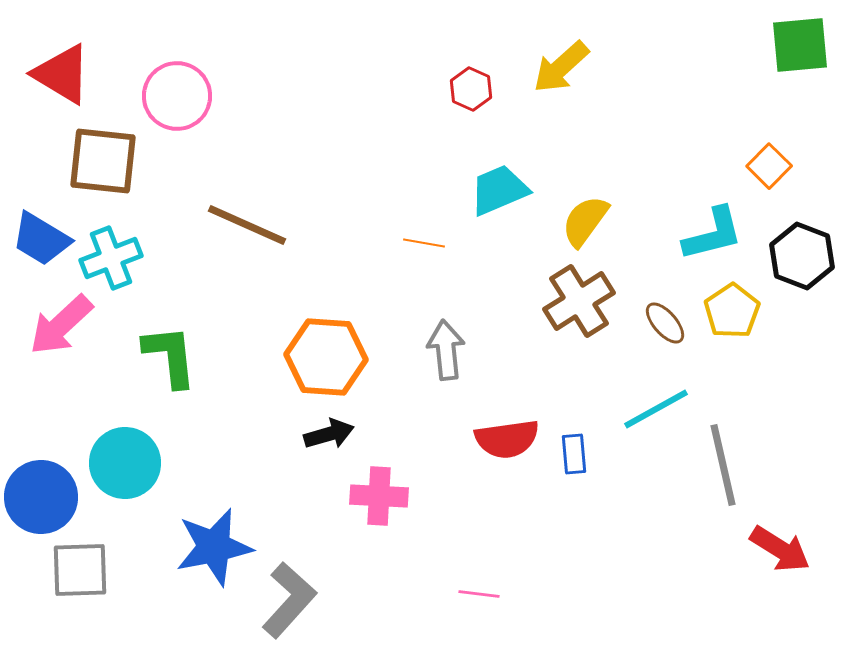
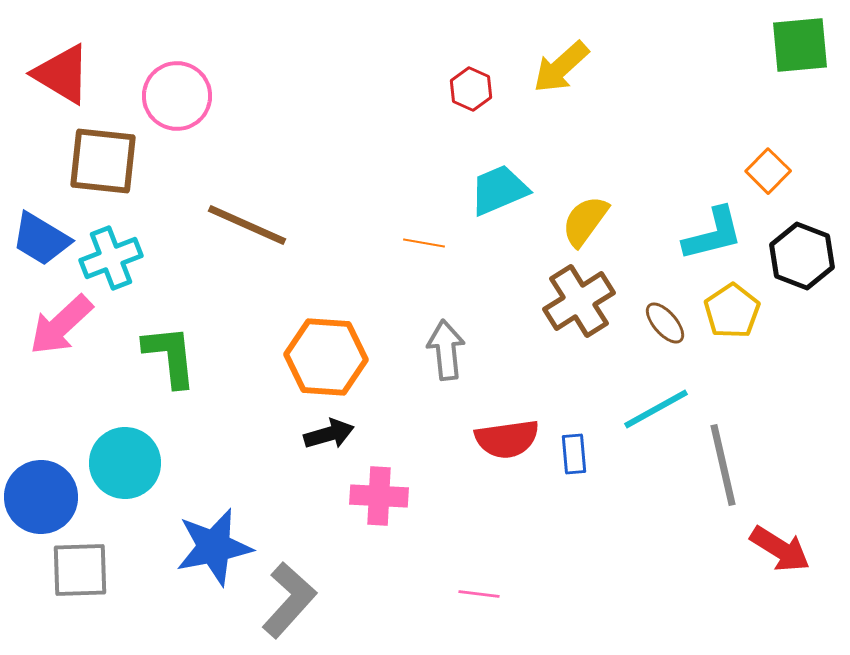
orange square: moved 1 px left, 5 px down
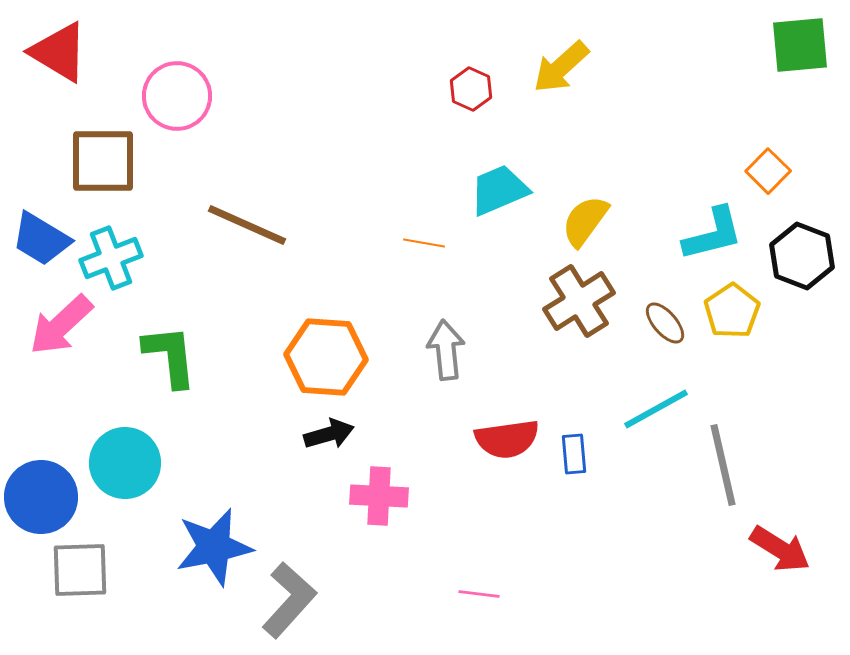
red triangle: moved 3 px left, 22 px up
brown square: rotated 6 degrees counterclockwise
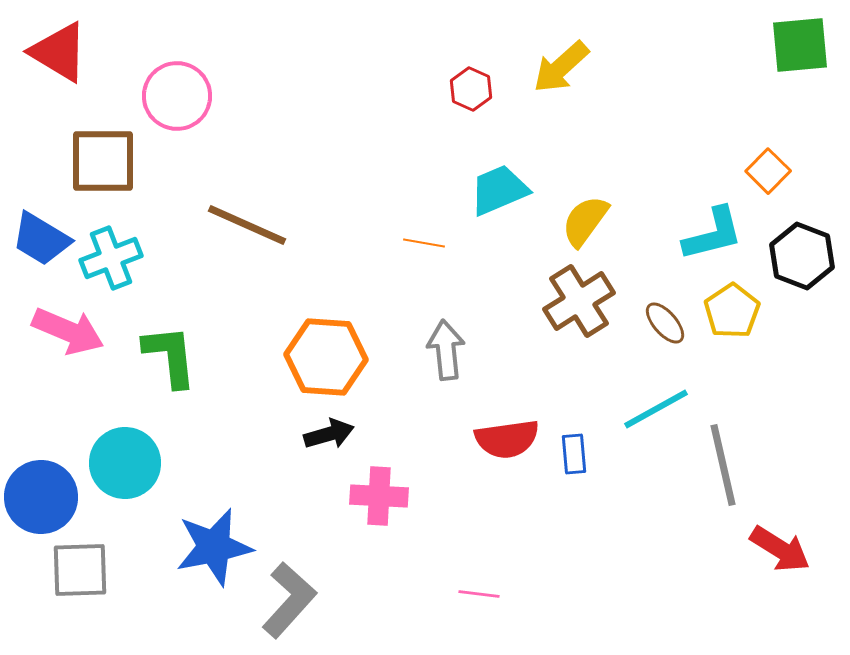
pink arrow: moved 7 px right, 6 px down; rotated 114 degrees counterclockwise
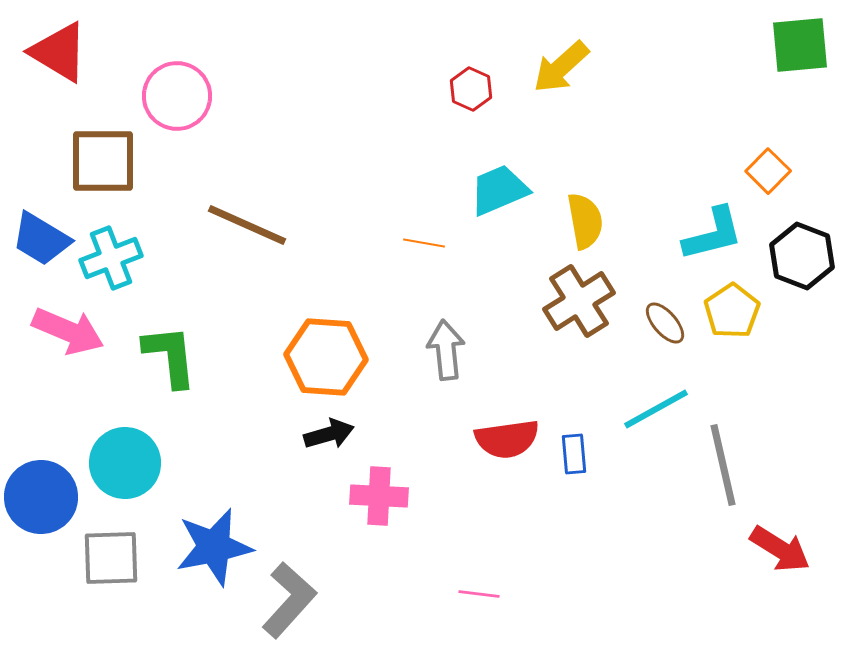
yellow semicircle: rotated 134 degrees clockwise
gray square: moved 31 px right, 12 px up
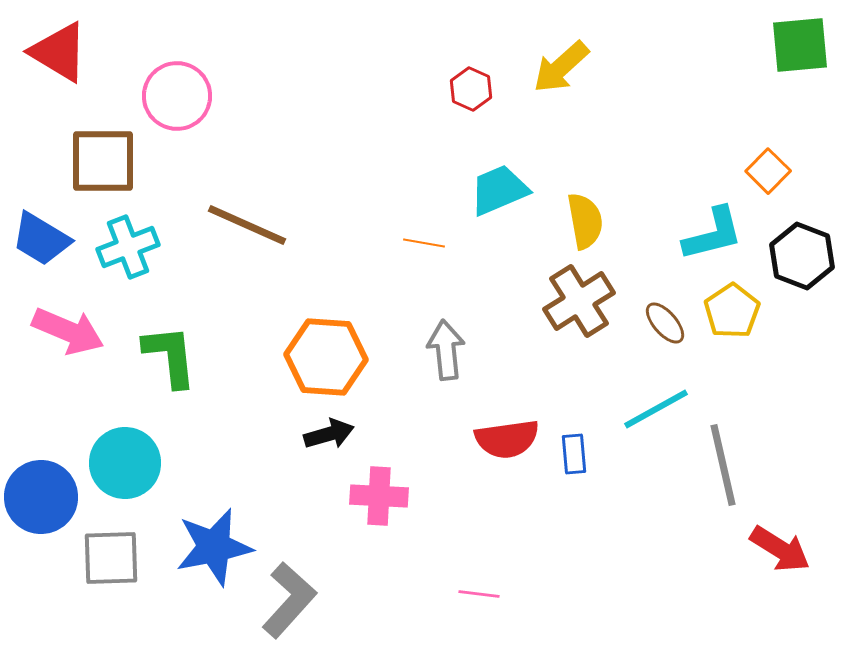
cyan cross: moved 17 px right, 11 px up
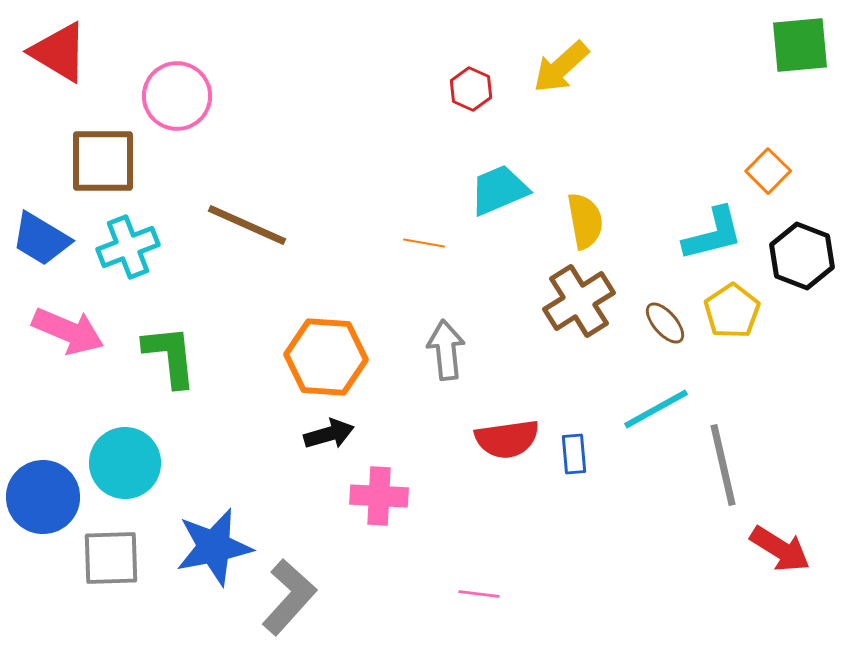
blue circle: moved 2 px right
gray L-shape: moved 3 px up
